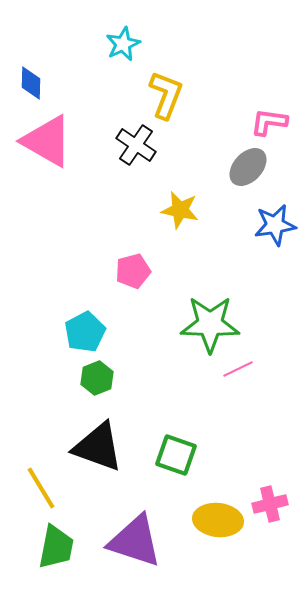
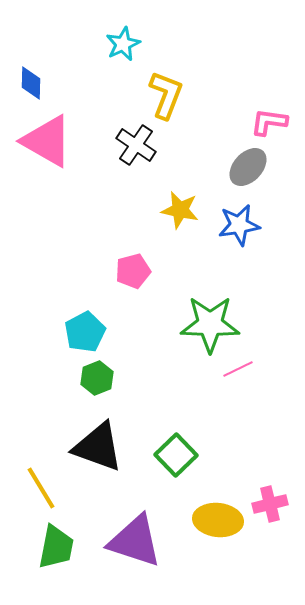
blue star: moved 36 px left
green square: rotated 27 degrees clockwise
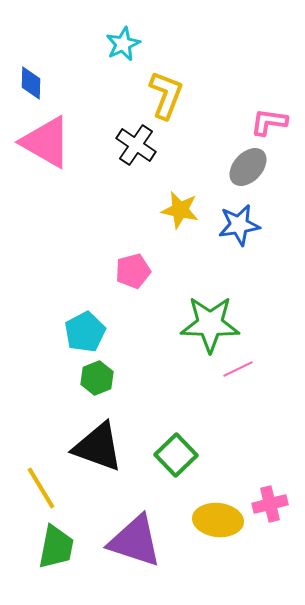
pink triangle: moved 1 px left, 1 px down
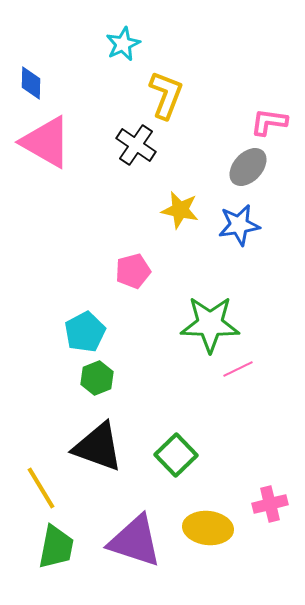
yellow ellipse: moved 10 px left, 8 px down
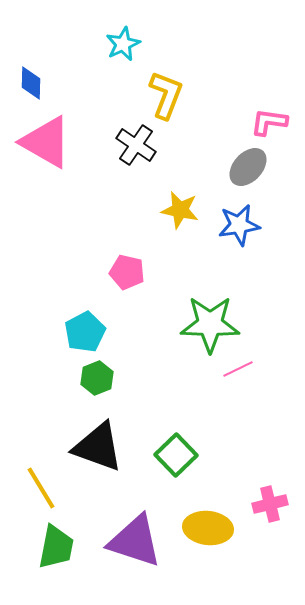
pink pentagon: moved 6 px left, 1 px down; rotated 28 degrees clockwise
